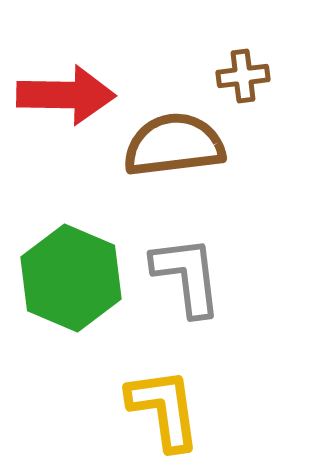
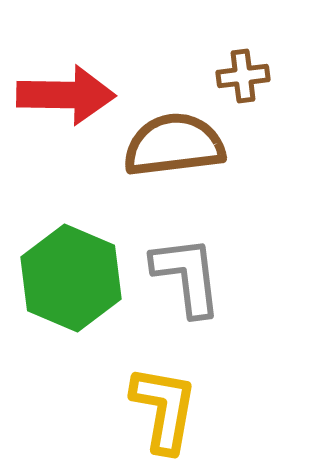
yellow L-shape: rotated 18 degrees clockwise
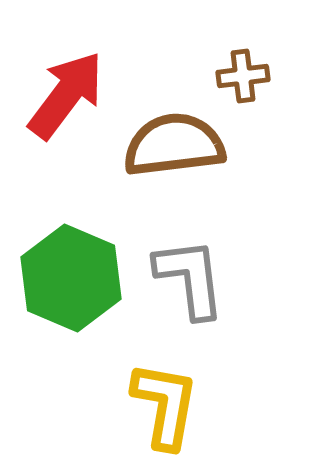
red arrow: rotated 54 degrees counterclockwise
gray L-shape: moved 3 px right, 2 px down
yellow L-shape: moved 1 px right, 4 px up
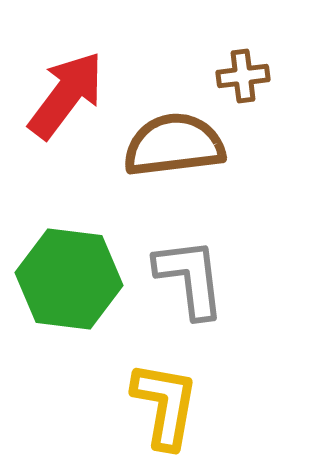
green hexagon: moved 2 px left, 1 px down; rotated 16 degrees counterclockwise
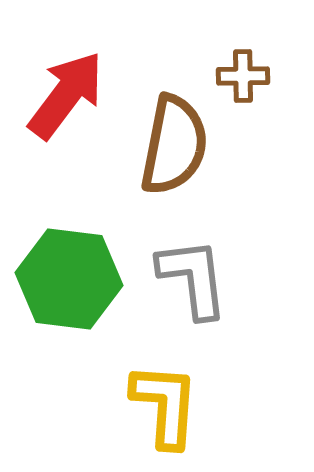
brown cross: rotated 6 degrees clockwise
brown semicircle: rotated 108 degrees clockwise
gray L-shape: moved 3 px right
yellow L-shape: rotated 6 degrees counterclockwise
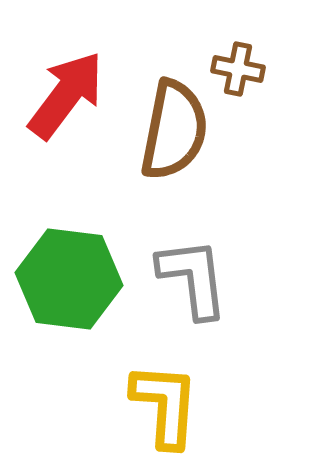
brown cross: moved 5 px left, 7 px up; rotated 12 degrees clockwise
brown semicircle: moved 15 px up
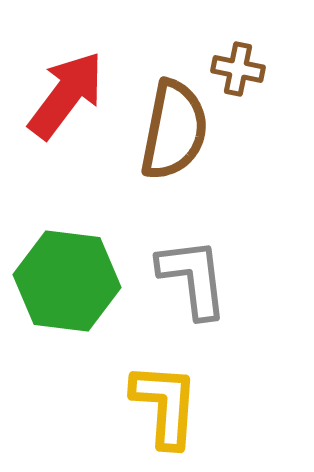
green hexagon: moved 2 px left, 2 px down
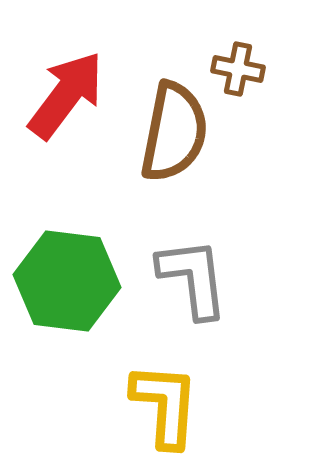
brown semicircle: moved 2 px down
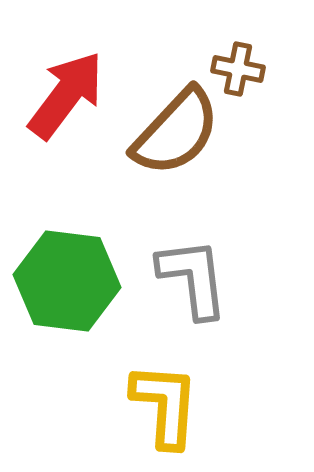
brown semicircle: moved 2 px right; rotated 32 degrees clockwise
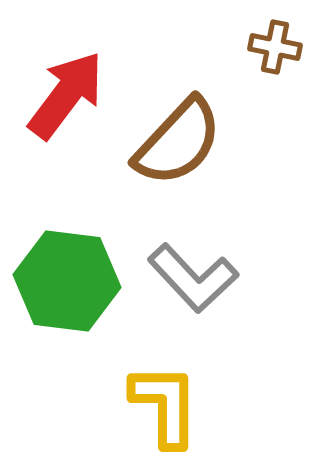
brown cross: moved 37 px right, 22 px up
brown semicircle: moved 2 px right, 10 px down
gray L-shape: rotated 144 degrees clockwise
yellow L-shape: rotated 4 degrees counterclockwise
